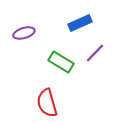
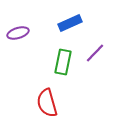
blue rectangle: moved 10 px left
purple ellipse: moved 6 px left
green rectangle: moved 2 px right; rotated 70 degrees clockwise
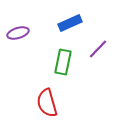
purple line: moved 3 px right, 4 px up
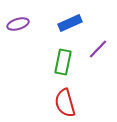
purple ellipse: moved 9 px up
red semicircle: moved 18 px right
